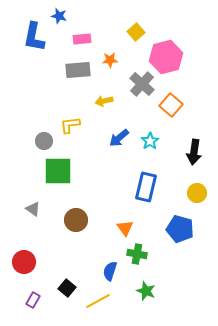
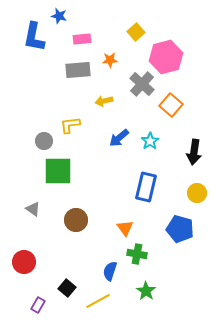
green star: rotated 12 degrees clockwise
purple rectangle: moved 5 px right, 5 px down
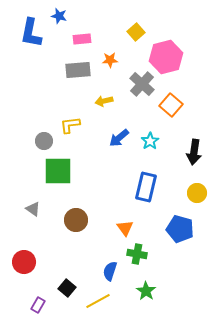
blue L-shape: moved 3 px left, 4 px up
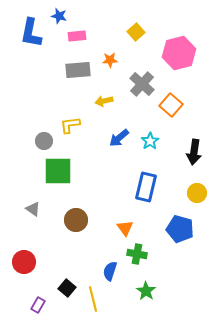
pink rectangle: moved 5 px left, 3 px up
pink hexagon: moved 13 px right, 4 px up
yellow line: moved 5 px left, 2 px up; rotated 75 degrees counterclockwise
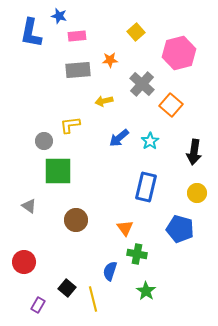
gray triangle: moved 4 px left, 3 px up
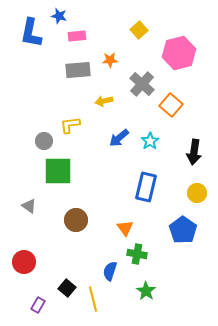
yellow square: moved 3 px right, 2 px up
blue pentagon: moved 3 px right, 1 px down; rotated 20 degrees clockwise
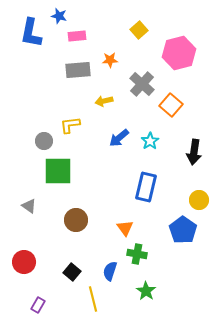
yellow circle: moved 2 px right, 7 px down
black square: moved 5 px right, 16 px up
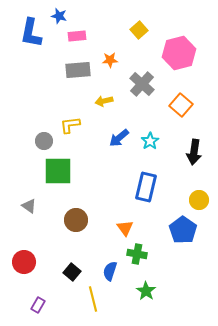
orange square: moved 10 px right
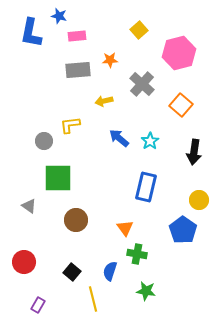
blue arrow: rotated 80 degrees clockwise
green square: moved 7 px down
green star: rotated 24 degrees counterclockwise
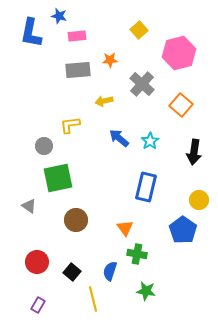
gray circle: moved 5 px down
green square: rotated 12 degrees counterclockwise
red circle: moved 13 px right
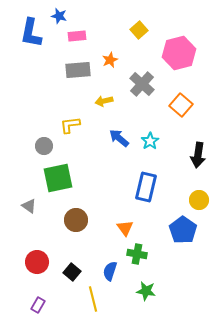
orange star: rotated 21 degrees counterclockwise
black arrow: moved 4 px right, 3 px down
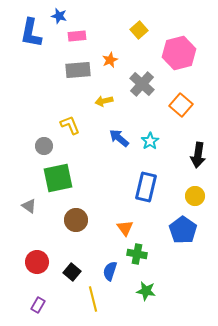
yellow L-shape: rotated 75 degrees clockwise
yellow circle: moved 4 px left, 4 px up
